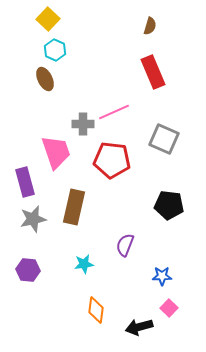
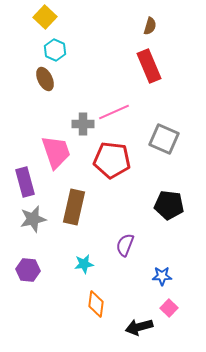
yellow square: moved 3 px left, 2 px up
red rectangle: moved 4 px left, 6 px up
orange diamond: moved 6 px up
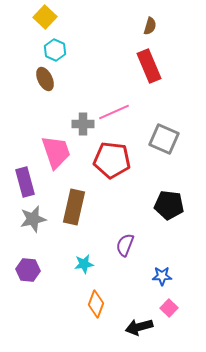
orange diamond: rotated 12 degrees clockwise
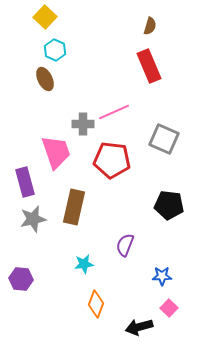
purple hexagon: moved 7 px left, 9 px down
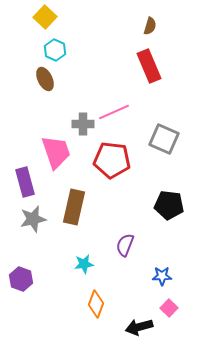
purple hexagon: rotated 15 degrees clockwise
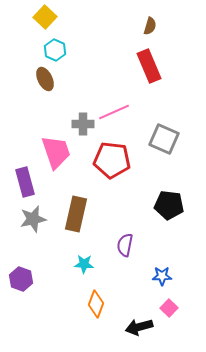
brown rectangle: moved 2 px right, 7 px down
purple semicircle: rotated 10 degrees counterclockwise
cyan star: rotated 12 degrees clockwise
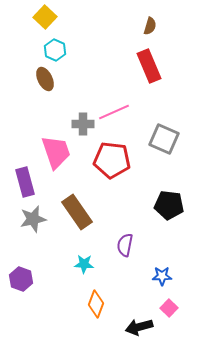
brown rectangle: moved 1 px right, 2 px up; rotated 48 degrees counterclockwise
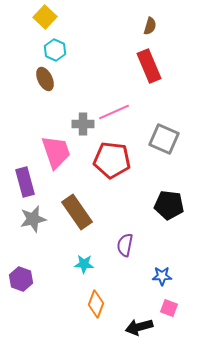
pink square: rotated 24 degrees counterclockwise
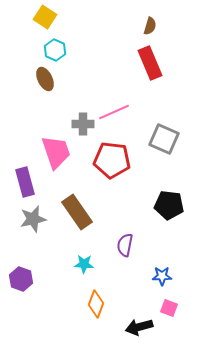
yellow square: rotated 10 degrees counterclockwise
red rectangle: moved 1 px right, 3 px up
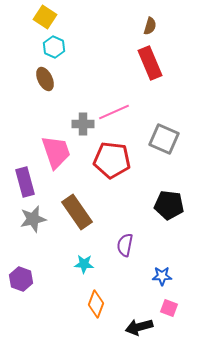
cyan hexagon: moved 1 px left, 3 px up
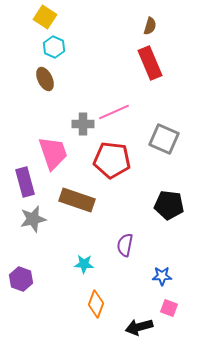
pink trapezoid: moved 3 px left, 1 px down
brown rectangle: moved 12 px up; rotated 36 degrees counterclockwise
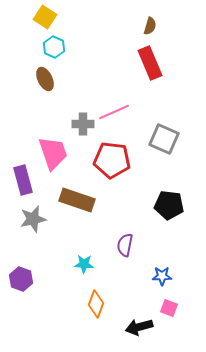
purple rectangle: moved 2 px left, 2 px up
